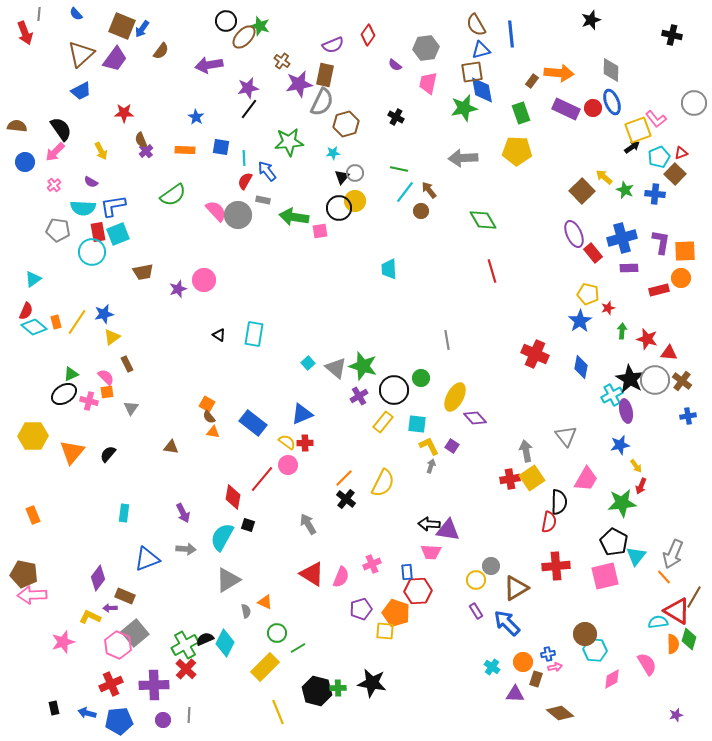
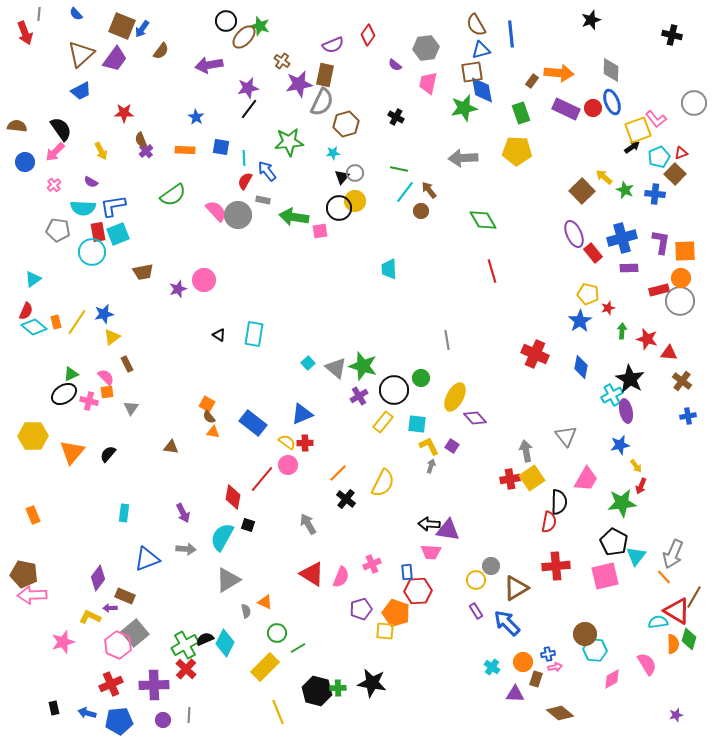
gray circle at (655, 380): moved 25 px right, 79 px up
orange line at (344, 478): moved 6 px left, 5 px up
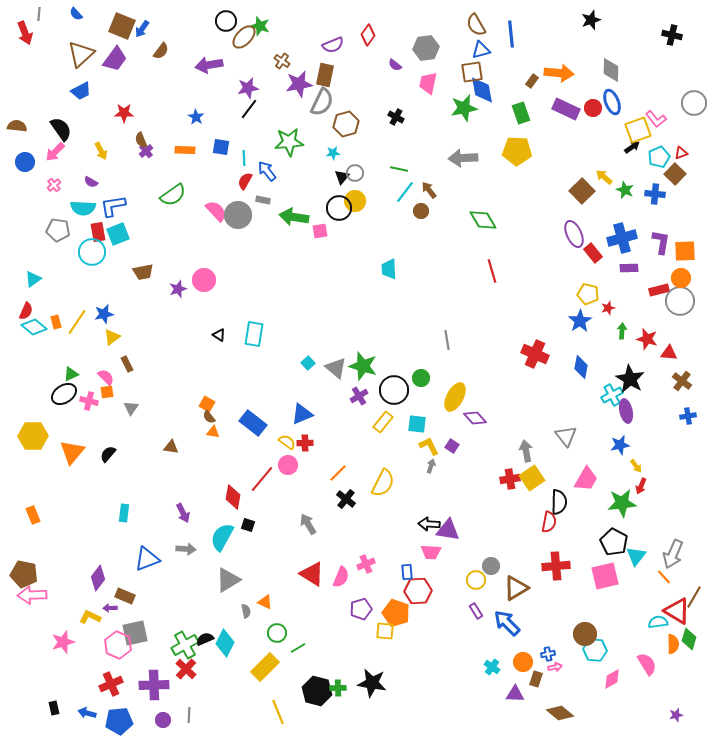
pink cross at (372, 564): moved 6 px left
gray square at (135, 633): rotated 28 degrees clockwise
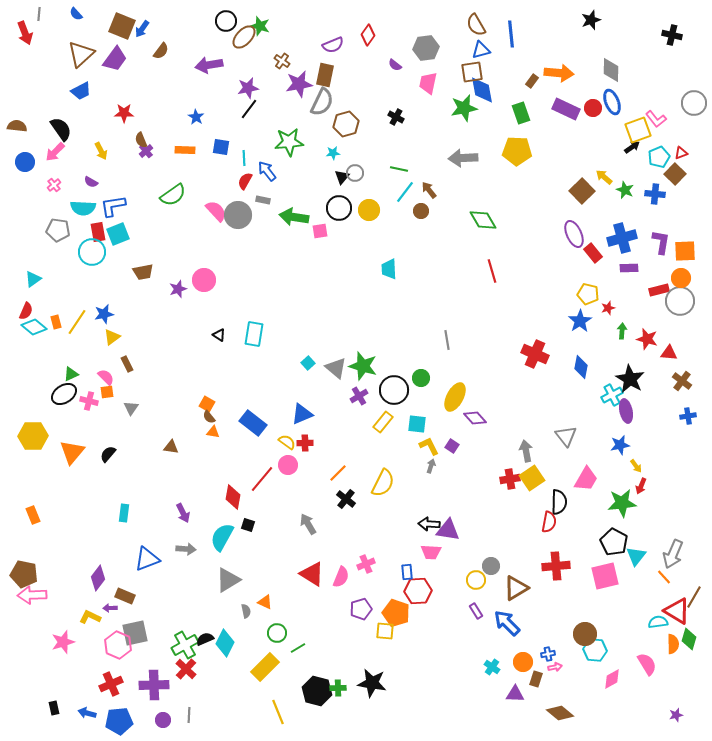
yellow circle at (355, 201): moved 14 px right, 9 px down
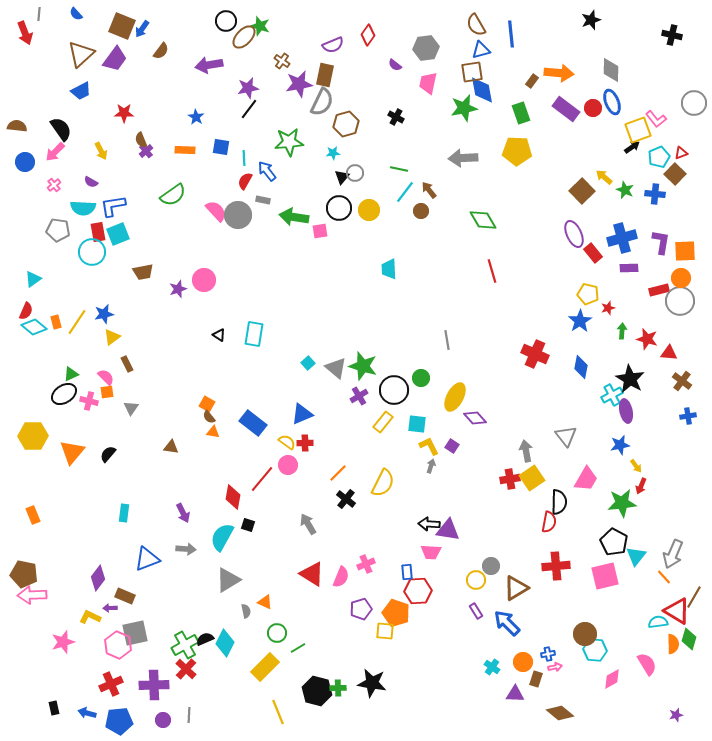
purple rectangle at (566, 109): rotated 12 degrees clockwise
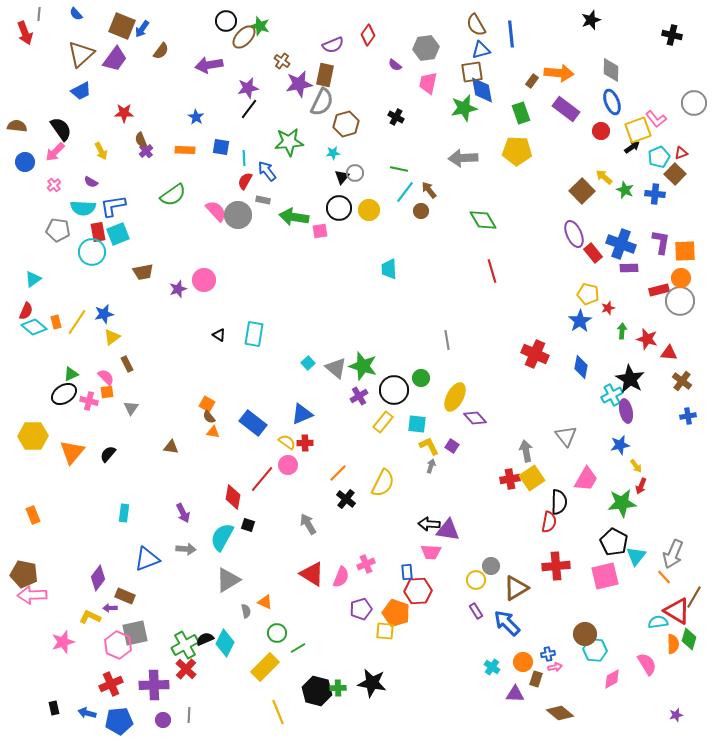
red circle at (593, 108): moved 8 px right, 23 px down
blue cross at (622, 238): moved 1 px left, 6 px down; rotated 36 degrees clockwise
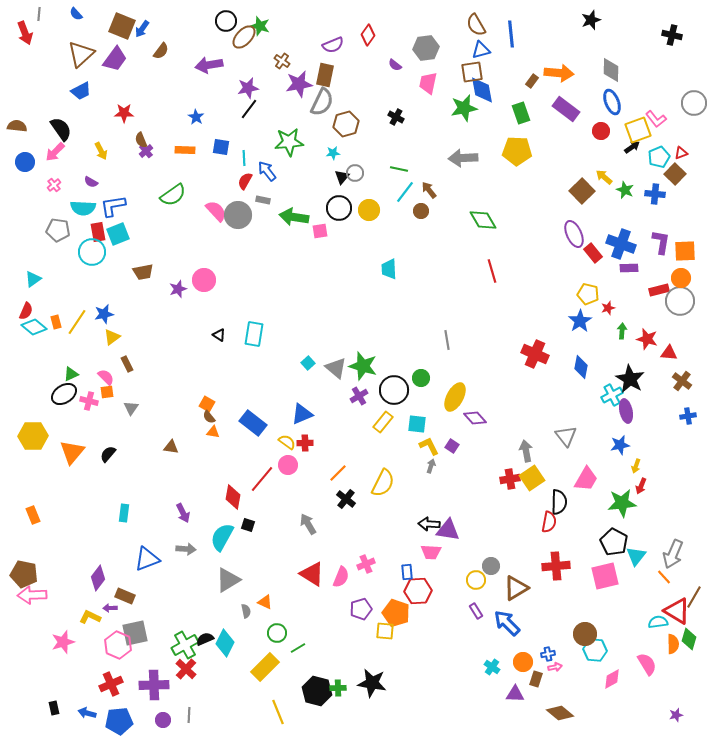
yellow arrow at (636, 466): rotated 56 degrees clockwise
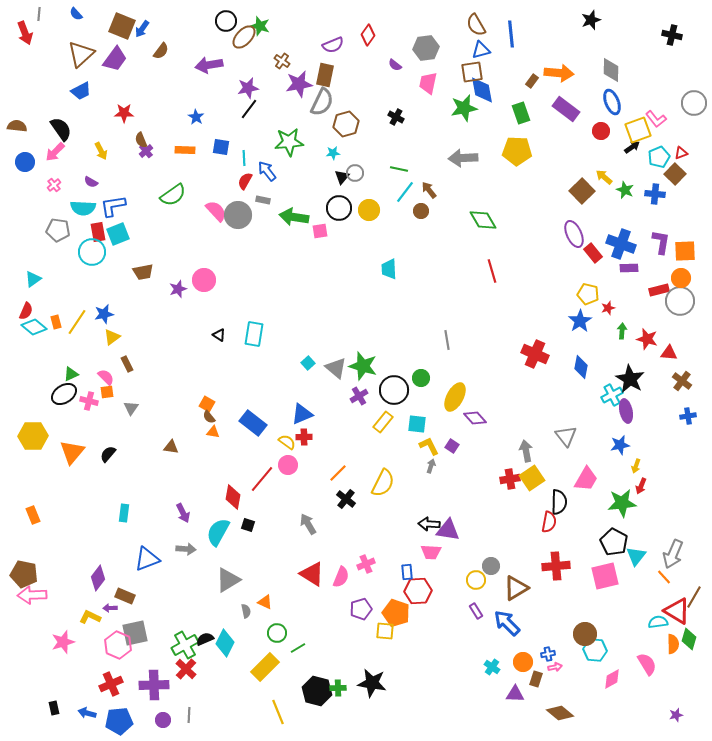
red cross at (305, 443): moved 1 px left, 6 px up
cyan semicircle at (222, 537): moved 4 px left, 5 px up
